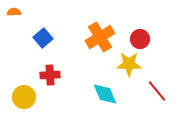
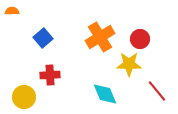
orange semicircle: moved 2 px left, 1 px up
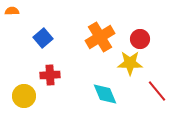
yellow star: moved 1 px right, 1 px up
yellow circle: moved 1 px up
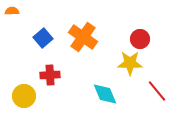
orange cross: moved 17 px left; rotated 24 degrees counterclockwise
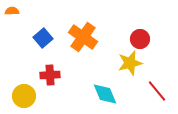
yellow star: rotated 15 degrees counterclockwise
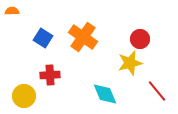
blue square: rotated 18 degrees counterclockwise
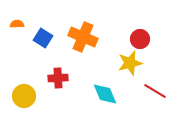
orange semicircle: moved 5 px right, 13 px down
orange cross: rotated 12 degrees counterclockwise
red cross: moved 8 px right, 3 px down
red line: moved 2 px left; rotated 20 degrees counterclockwise
